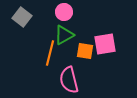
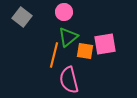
green triangle: moved 4 px right, 2 px down; rotated 10 degrees counterclockwise
orange line: moved 4 px right, 2 px down
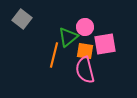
pink circle: moved 21 px right, 15 px down
gray square: moved 2 px down
pink semicircle: moved 16 px right, 10 px up
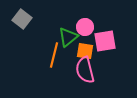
pink square: moved 3 px up
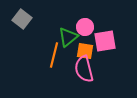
pink semicircle: moved 1 px left, 1 px up
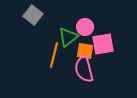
gray square: moved 11 px right, 4 px up
pink square: moved 2 px left, 3 px down
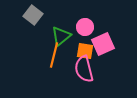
green triangle: moved 7 px left, 1 px up
pink square: rotated 15 degrees counterclockwise
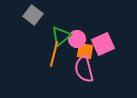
pink circle: moved 8 px left, 12 px down
orange line: moved 1 px up
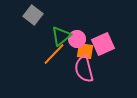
orange line: rotated 30 degrees clockwise
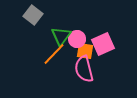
green triangle: rotated 15 degrees counterclockwise
